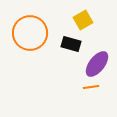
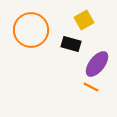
yellow square: moved 1 px right
orange circle: moved 1 px right, 3 px up
orange line: rotated 35 degrees clockwise
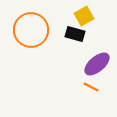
yellow square: moved 4 px up
black rectangle: moved 4 px right, 10 px up
purple ellipse: rotated 12 degrees clockwise
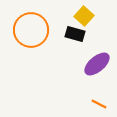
yellow square: rotated 18 degrees counterclockwise
orange line: moved 8 px right, 17 px down
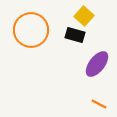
black rectangle: moved 1 px down
purple ellipse: rotated 12 degrees counterclockwise
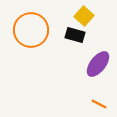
purple ellipse: moved 1 px right
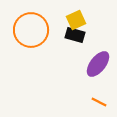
yellow square: moved 8 px left, 4 px down; rotated 24 degrees clockwise
orange line: moved 2 px up
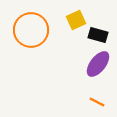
black rectangle: moved 23 px right
orange line: moved 2 px left
